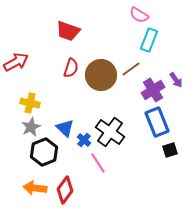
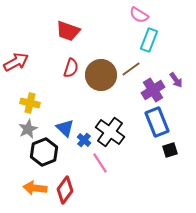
gray star: moved 3 px left, 2 px down
pink line: moved 2 px right
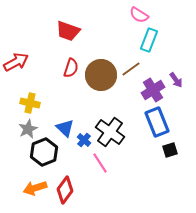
orange arrow: rotated 25 degrees counterclockwise
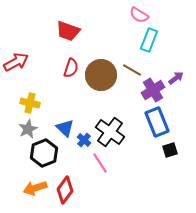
brown line: moved 1 px right, 1 px down; rotated 66 degrees clockwise
purple arrow: moved 2 px up; rotated 91 degrees counterclockwise
black hexagon: moved 1 px down
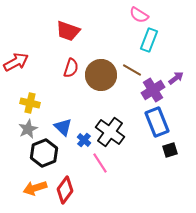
blue triangle: moved 2 px left, 1 px up
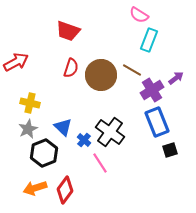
purple cross: moved 1 px left
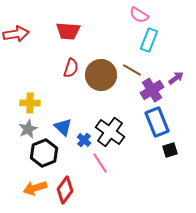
red trapezoid: rotated 15 degrees counterclockwise
red arrow: moved 28 px up; rotated 20 degrees clockwise
yellow cross: rotated 12 degrees counterclockwise
